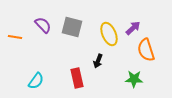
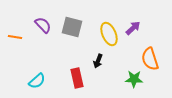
orange semicircle: moved 4 px right, 9 px down
cyan semicircle: moved 1 px right; rotated 12 degrees clockwise
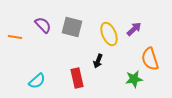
purple arrow: moved 1 px right, 1 px down
green star: rotated 12 degrees counterclockwise
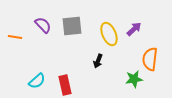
gray square: moved 1 px up; rotated 20 degrees counterclockwise
orange semicircle: rotated 25 degrees clockwise
red rectangle: moved 12 px left, 7 px down
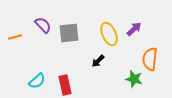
gray square: moved 3 px left, 7 px down
orange line: rotated 24 degrees counterclockwise
black arrow: rotated 24 degrees clockwise
green star: rotated 24 degrees clockwise
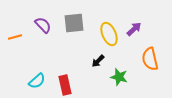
gray square: moved 5 px right, 10 px up
orange semicircle: rotated 20 degrees counterclockwise
green star: moved 15 px left, 2 px up
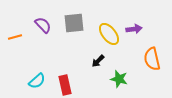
purple arrow: rotated 35 degrees clockwise
yellow ellipse: rotated 15 degrees counterclockwise
orange semicircle: moved 2 px right
green star: moved 2 px down
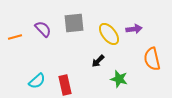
purple semicircle: moved 4 px down
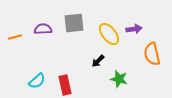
purple semicircle: rotated 48 degrees counterclockwise
orange semicircle: moved 5 px up
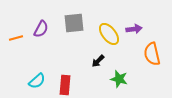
purple semicircle: moved 2 px left; rotated 120 degrees clockwise
orange line: moved 1 px right, 1 px down
red rectangle: rotated 18 degrees clockwise
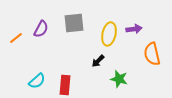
yellow ellipse: rotated 50 degrees clockwise
orange line: rotated 24 degrees counterclockwise
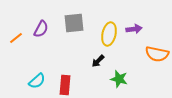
orange semicircle: moved 5 px right; rotated 65 degrees counterclockwise
